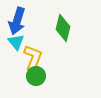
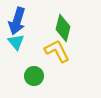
yellow L-shape: moved 24 px right, 7 px up; rotated 48 degrees counterclockwise
green circle: moved 2 px left
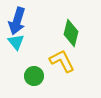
green diamond: moved 8 px right, 5 px down
yellow L-shape: moved 5 px right, 10 px down
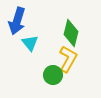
cyan triangle: moved 14 px right, 1 px down
yellow L-shape: moved 6 px right, 2 px up; rotated 56 degrees clockwise
green circle: moved 19 px right, 1 px up
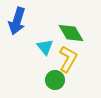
green diamond: rotated 44 degrees counterclockwise
cyan triangle: moved 15 px right, 4 px down
green circle: moved 2 px right, 5 px down
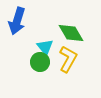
green circle: moved 15 px left, 18 px up
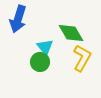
blue arrow: moved 1 px right, 2 px up
yellow L-shape: moved 14 px right, 1 px up
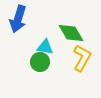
cyan triangle: rotated 42 degrees counterclockwise
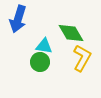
cyan triangle: moved 1 px left, 1 px up
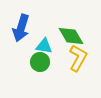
blue arrow: moved 3 px right, 9 px down
green diamond: moved 3 px down
yellow L-shape: moved 4 px left
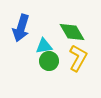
green diamond: moved 1 px right, 4 px up
cyan triangle: rotated 18 degrees counterclockwise
green circle: moved 9 px right, 1 px up
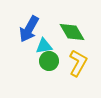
blue arrow: moved 8 px right, 1 px down; rotated 12 degrees clockwise
yellow L-shape: moved 5 px down
